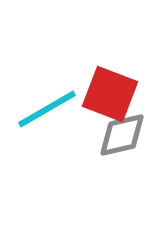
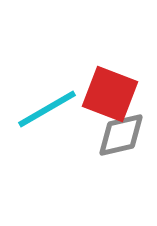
gray diamond: moved 1 px left
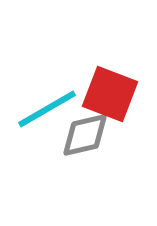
gray diamond: moved 36 px left
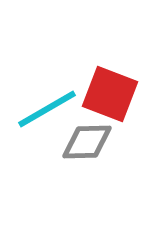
gray diamond: moved 2 px right, 7 px down; rotated 12 degrees clockwise
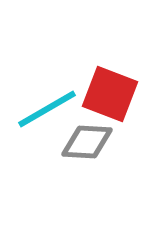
gray diamond: rotated 4 degrees clockwise
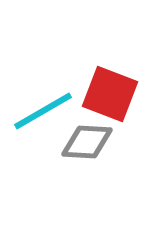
cyan line: moved 4 px left, 2 px down
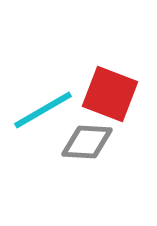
cyan line: moved 1 px up
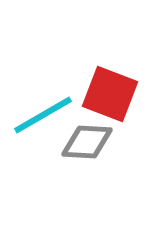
cyan line: moved 5 px down
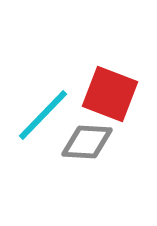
cyan line: rotated 16 degrees counterclockwise
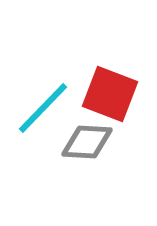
cyan line: moved 7 px up
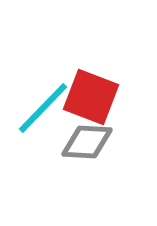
red square: moved 19 px left, 3 px down
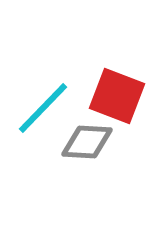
red square: moved 26 px right, 1 px up
